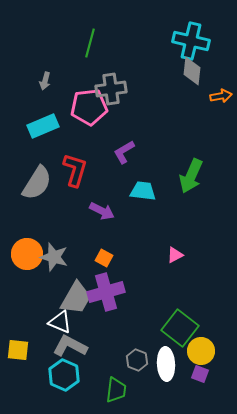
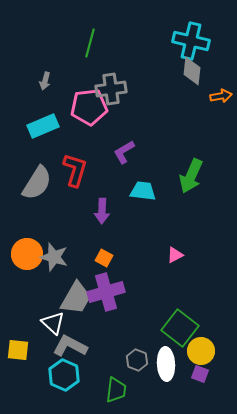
purple arrow: rotated 65 degrees clockwise
white triangle: moved 7 px left, 1 px down; rotated 20 degrees clockwise
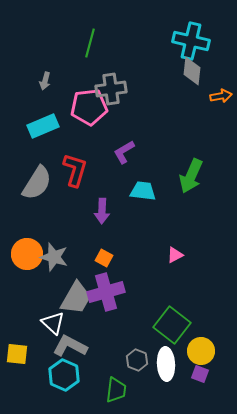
green square: moved 8 px left, 3 px up
yellow square: moved 1 px left, 4 px down
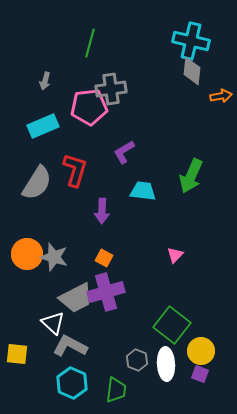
pink triangle: rotated 18 degrees counterclockwise
gray trapezoid: rotated 33 degrees clockwise
cyan hexagon: moved 8 px right, 8 px down
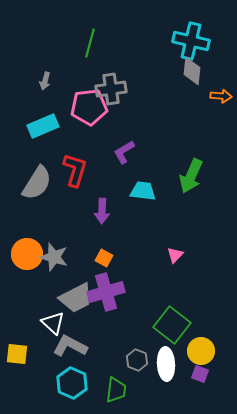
orange arrow: rotated 15 degrees clockwise
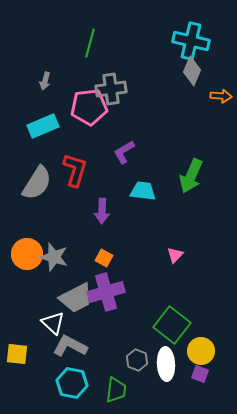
gray diamond: rotated 16 degrees clockwise
cyan hexagon: rotated 12 degrees counterclockwise
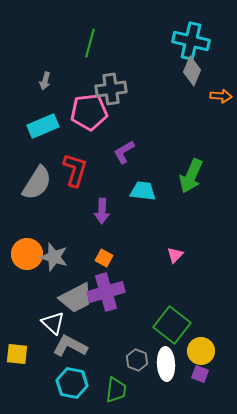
pink pentagon: moved 5 px down
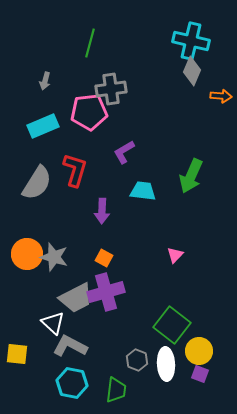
yellow circle: moved 2 px left
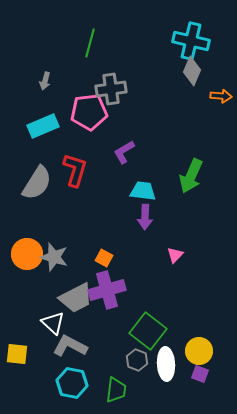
purple arrow: moved 43 px right, 6 px down
purple cross: moved 1 px right, 2 px up
green square: moved 24 px left, 6 px down
